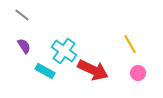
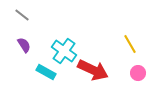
purple semicircle: moved 1 px up
cyan rectangle: moved 1 px right, 1 px down
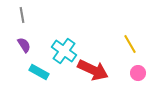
gray line: rotated 42 degrees clockwise
cyan rectangle: moved 7 px left
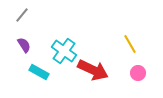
gray line: rotated 49 degrees clockwise
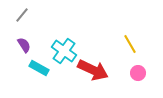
cyan rectangle: moved 4 px up
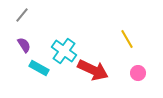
yellow line: moved 3 px left, 5 px up
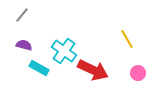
purple semicircle: rotated 42 degrees counterclockwise
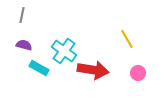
gray line: rotated 28 degrees counterclockwise
red arrow: rotated 16 degrees counterclockwise
